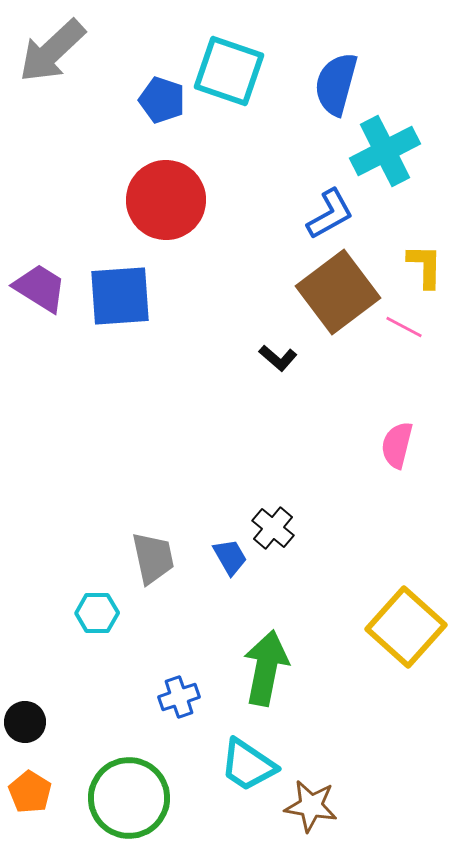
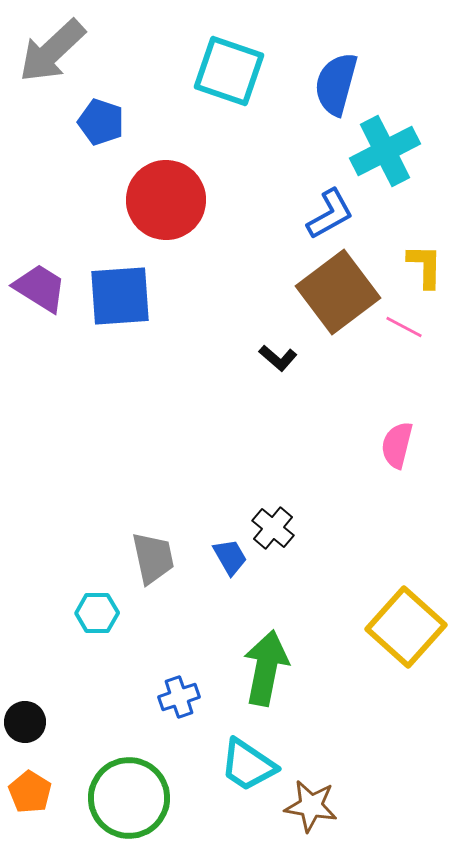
blue pentagon: moved 61 px left, 22 px down
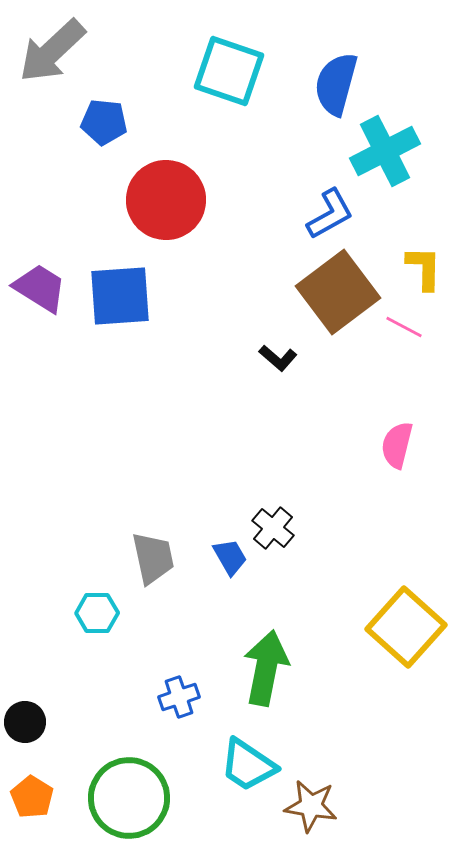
blue pentagon: moved 3 px right; rotated 12 degrees counterclockwise
yellow L-shape: moved 1 px left, 2 px down
orange pentagon: moved 2 px right, 5 px down
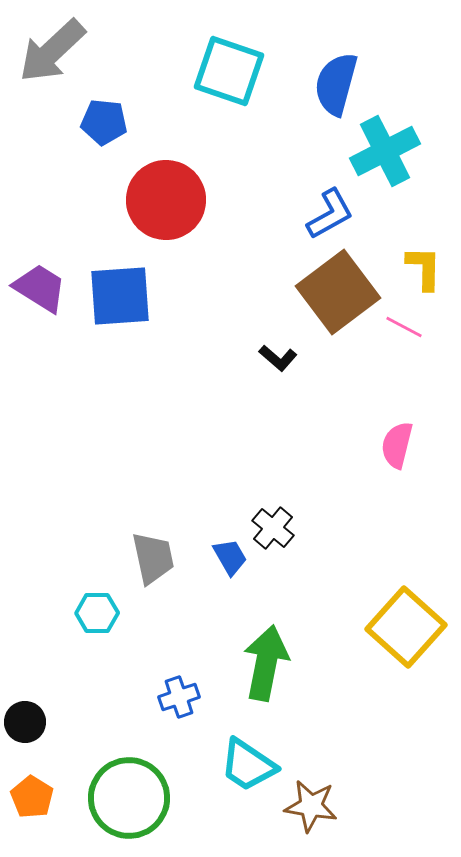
green arrow: moved 5 px up
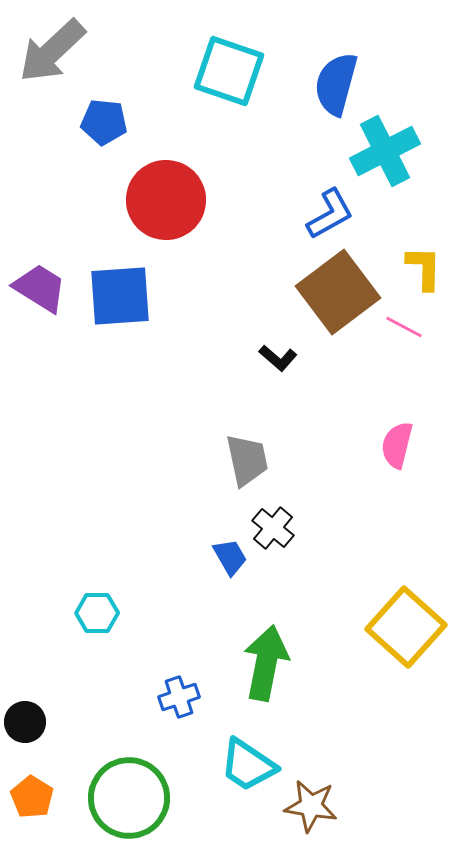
gray trapezoid: moved 94 px right, 98 px up
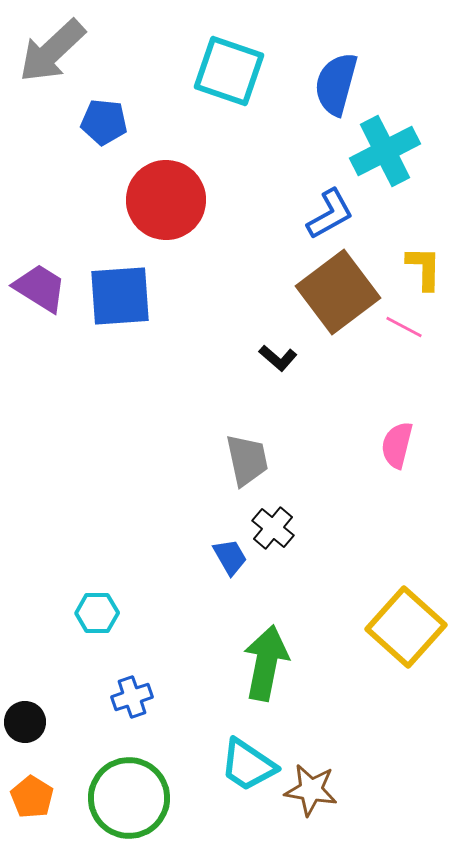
blue cross: moved 47 px left
brown star: moved 16 px up
